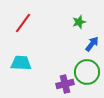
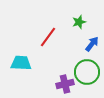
red line: moved 25 px right, 14 px down
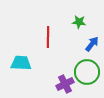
green star: rotated 24 degrees clockwise
red line: rotated 35 degrees counterclockwise
purple cross: rotated 12 degrees counterclockwise
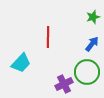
green star: moved 14 px right, 5 px up; rotated 24 degrees counterclockwise
cyan trapezoid: rotated 130 degrees clockwise
purple cross: moved 1 px left
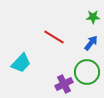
green star: rotated 16 degrees clockwise
red line: moved 6 px right; rotated 60 degrees counterclockwise
blue arrow: moved 1 px left, 1 px up
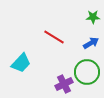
blue arrow: rotated 21 degrees clockwise
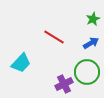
green star: moved 2 px down; rotated 24 degrees counterclockwise
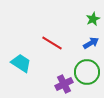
red line: moved 2 px left, 6 px down
cyan trapezoid: rotated 100 degrees counterclockwise
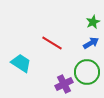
green star: moved 3 px down
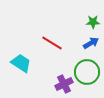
green star: rotated 24 degrees clockwise
